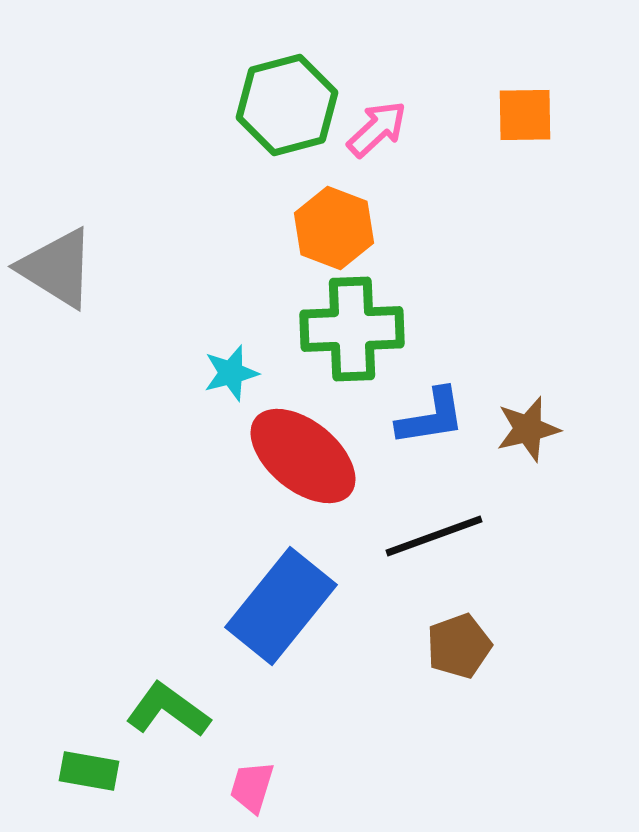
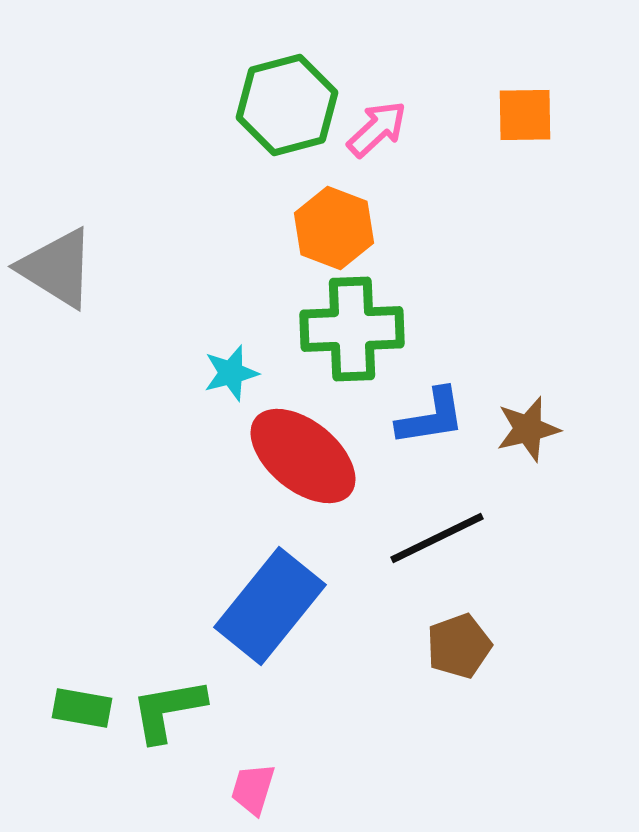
black line: moved 3 px right, 2 px down; rotated 6 degrees counterclockwise
blue rectangle: moved 11 px left
green L-shape: rotated 46 degrees counterclockwise
green rectangle: moved 7 px left, 63 px up
pink trapezoid: moved 1 px right, 2 px down
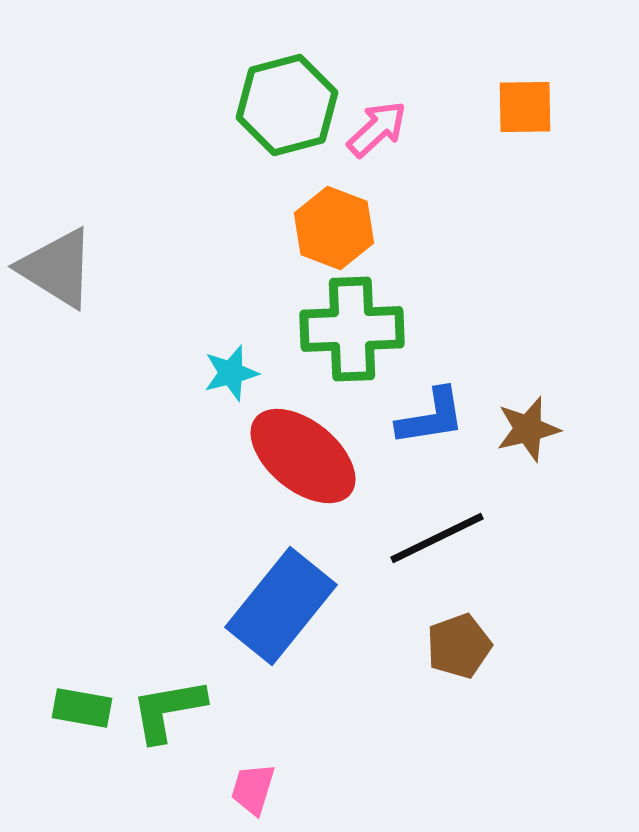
orange square: moved 8 px up
blue rectangle: moved 11 px right
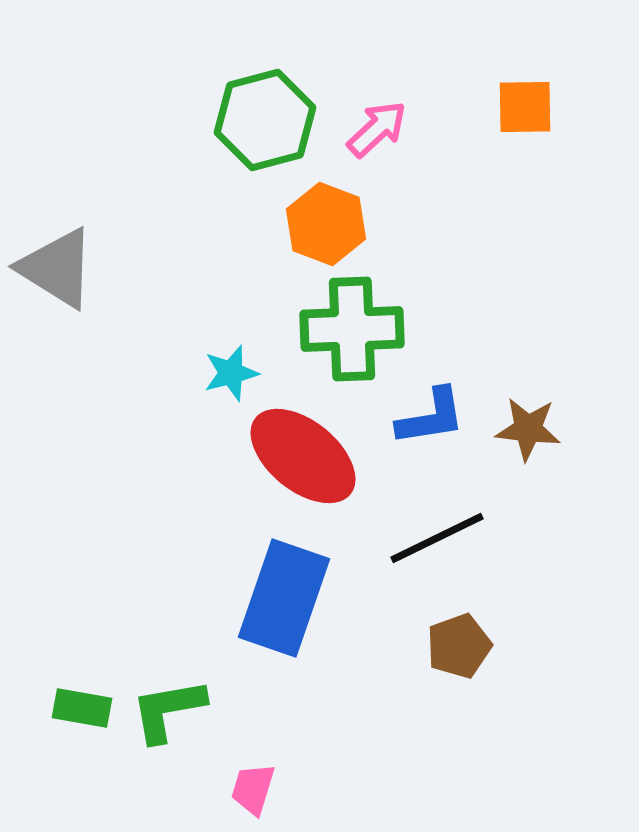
green hexagon: moved 22 px left, 15 px down
orange hexagon: moved 8 px left, 4 px up
brown star: rotated 20 degrees clockwise
blue rectangle: moved 3 px right, 8 px up; rotated 20 degrees counterclockwise
